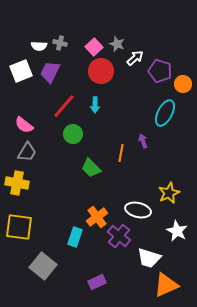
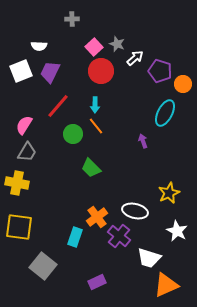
gray cross: moved 12 px right, 24 px up; rotated 16 degrees counterclockwise
red line: moved 6 px left
pink semicircle: rotated 84 degrees clockwise
orange line: moved 25 px left, 27 px up; rotated 48 degrees counterclockwise
white ellipse: moved 3 px left, 1 px down
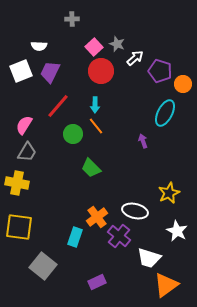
orange triangle: rotated 12 degrees counterclockwise
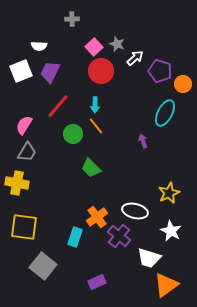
yellow square: moved 5 px right
white star: moved 6 px left
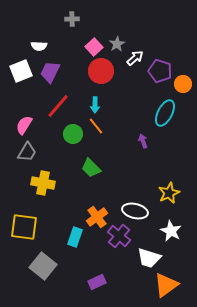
gray star: rotated 21 degrees clockwise
yellow cross: moved 26 px right
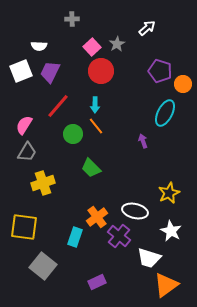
pink square: moved 2 px left
white arrow: moved 12 px right, 30 px up
yellow cross: rotated 30 degrees counterclockwise
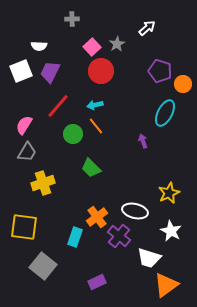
cyan arrow: rotated 77 degrees clockwise
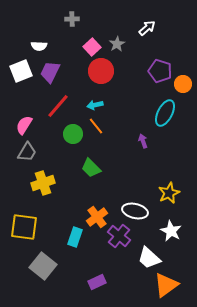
white trapezoid: rotated 25 degrees clockwise
